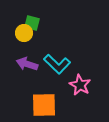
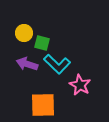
green square: moved 10 px right, 20 px down
orange square: moved 1 px left
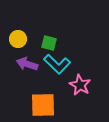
yellow circle: moved 6 px left, 6 px down
green square: moved 7 px right
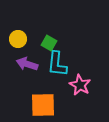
green square: rotated 14 degrees clockwise
cyan L-shape: rotated 52 degrees clockwise
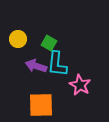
purple arrow: moved 9 px right, 2 px down
orange square: moved 2 px left
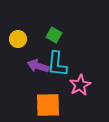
green square: moved 5 px right, 8 px up
purple arrow: moved 2 px right
pink star: rotated 15 degrees clockwise
orange square: moved 7 px right
